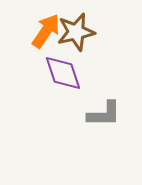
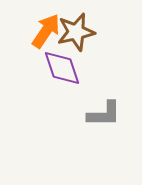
purple diamond: moved 1 px left, 5 px up
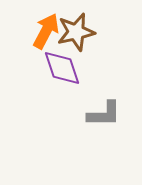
orange arrow: rotated 6 degrees counterclockwise
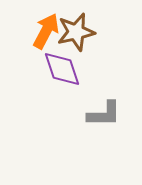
purple diamond: moved 1 px down
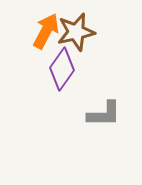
purple diamond: rotated 54 degrees clockwise
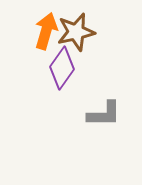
orange arrow: rotated 12 degrees counterclockwise
purple diamond: moved 1 px up
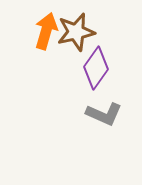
purple diamond: moved 34 px right
gray L-shape: rotated 24 degrees clockwise
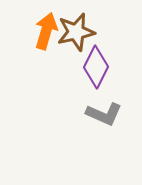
purple diamond: moved 1 px up; rotated 9 degrees counterclockwise
